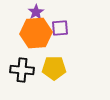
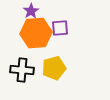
purple star: moved 5 px left, 1 px up
yellow pentagon: rotated 15 degrees counterclockwise
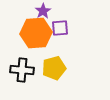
purple star: moved 12 px right
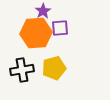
black cross: rotated 15 degrees counterclockwise
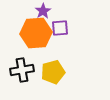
yellow pentagon: moved 1 px left, 4 px down
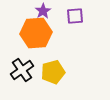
purple square: moved 15 px right, 12 px up
black cross: rotated 25 degrees counterclockwise
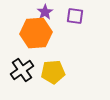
purple star: moved 2 px right, 1 px down
purple square: rotated 12 degrees clockwise
yellow pentagon: rotated 10 degrees clockwise
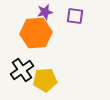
purple star: rotated 21 degrees clockwise
yellow pentagon: moved 8 px left, 8 px down
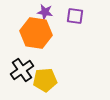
purple star: rotated 21 degrees clockwise
orange hexagon: rotated 12 degrees clockwise
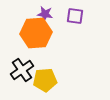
purple star: moved 2 px down
orange hexagon: rotated 12 degrees counterclockwise
